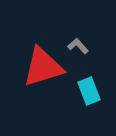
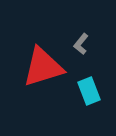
gray L-shape: moved 3 px right, 2 px up; rotated 100 degrees counterclockwise
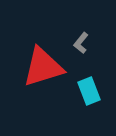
gray L-shape: moved 1 px up
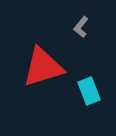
gray L-shape: moved 16 px up
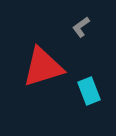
gray L-shape: rotated 15 degrees clockwise
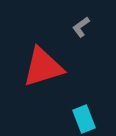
cyan rectangle: moved 5 px left, 28 px down
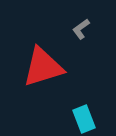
gray L-shape: moved 2 px down
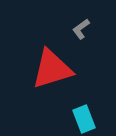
red triangle: moved 9 px right, 2 px down
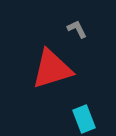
gray L-shape: moved 4 px left; rotated 100 degrees clockwise
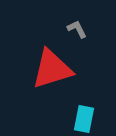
cyan rectangle: rotated 32 degrees clockwise
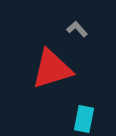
gray L-shape: rotated 15 degrees counterclockwise
